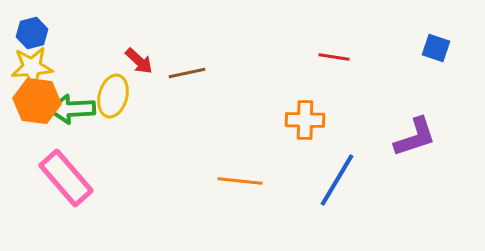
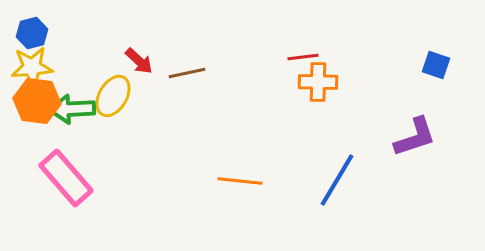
blue square: moved 17 px down
red line: moved 31 px left; rotated 16 degrees counterclockwise
yellow ellipse: rotated 15 degrees clockwise
orange cross: moved 13 px right, 38 px up
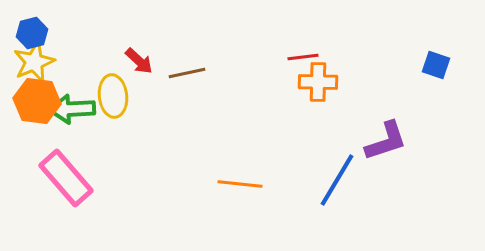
yellow star: moved 2 px right, 5 px up; rotated 18 degrees counterclockwise
yellow ellipse: rotated 36 degrees counterclockwise
purple L-shape: moved 29 px left, 4 px down
orange line: moved 3 px down
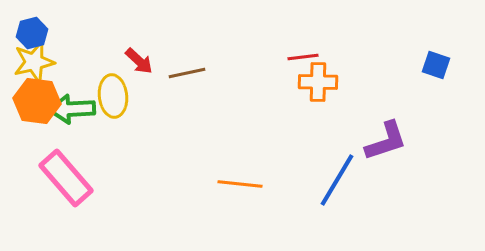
yellow star: rotated 9 degrees clockwise
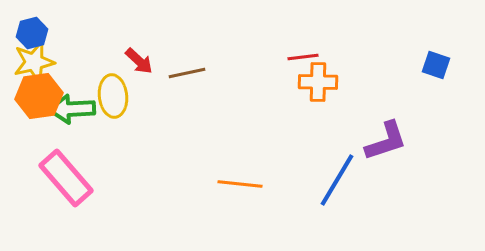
orange hexagon: moved 2 px right, 5 px up; rotated 15 degrees counterclockwise
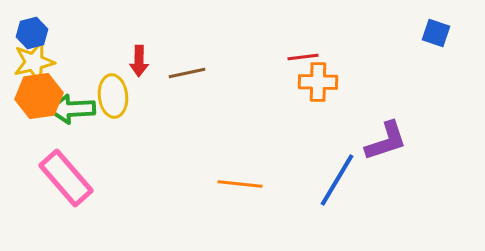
red arrow: rotated 48 degrees clockwise
blue square: moved 32 px up
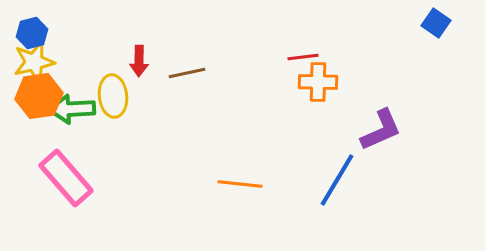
blue square: moved 10 px up; rotated 16 degrees clockwise
purple L-shape: moved 5 px left, 11 px up; rotated 6 degrees counterclockwise
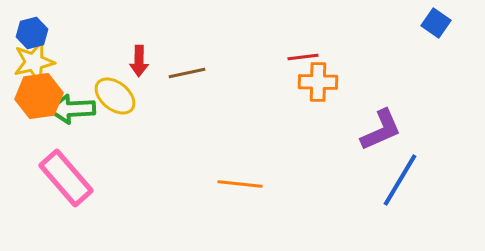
yellow ellipse: moved 2 px right; rotated 45 degrees counterclockwise
blue line: moved 63 px right
